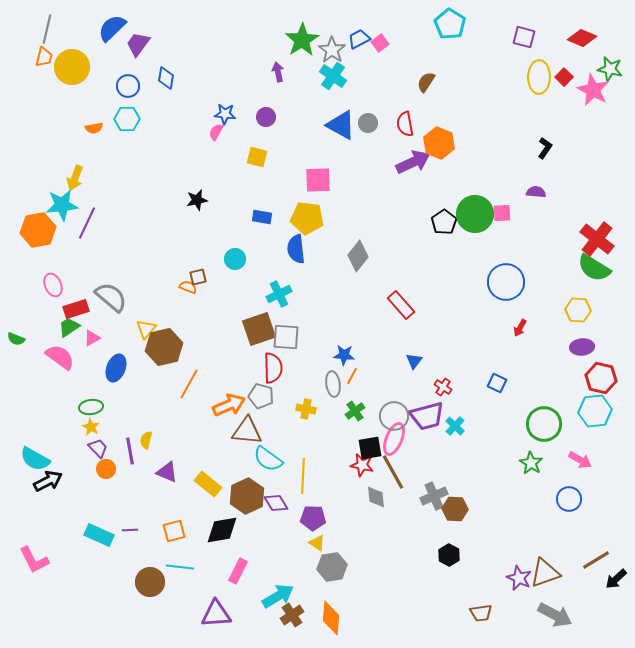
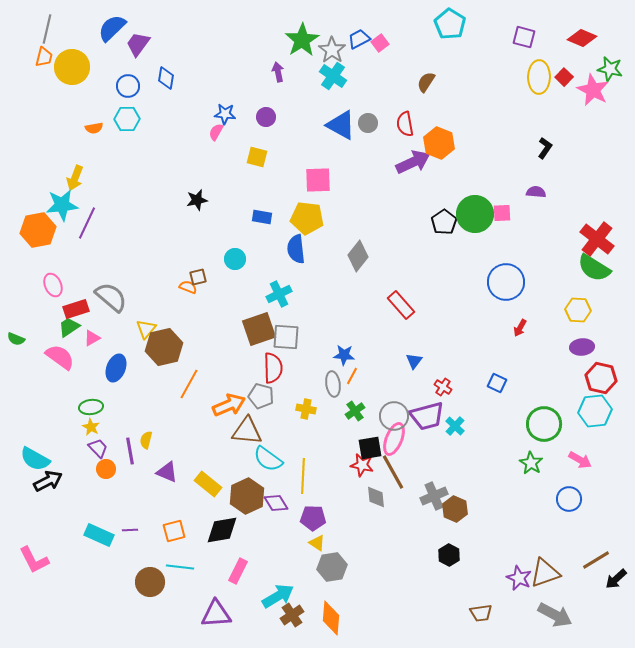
brown hexagon at (455, 509): rotated 20 degrees clockwise
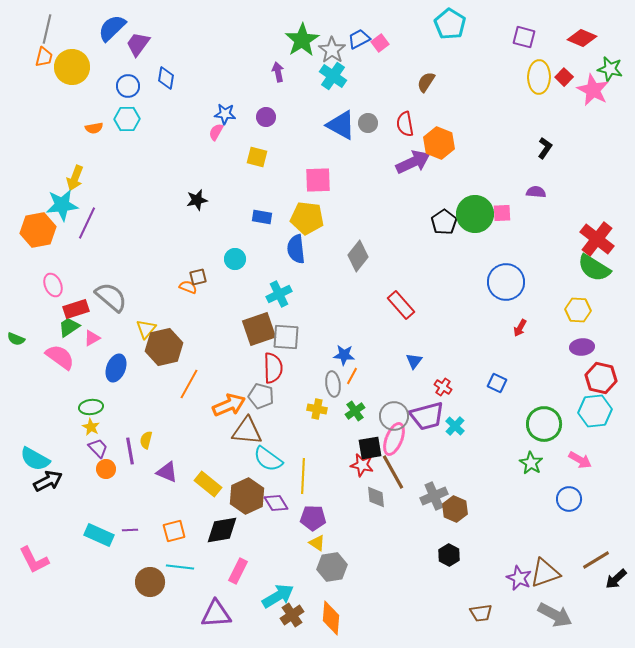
yellow cross at (306, 409): moved 11 px right
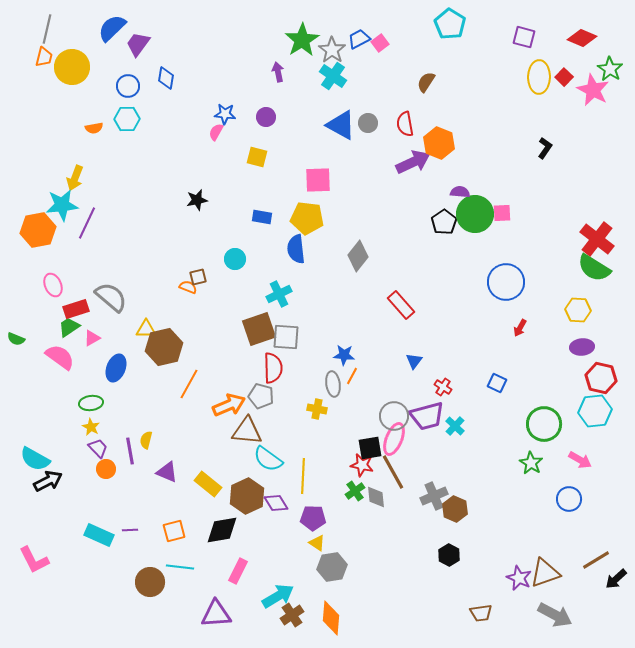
green star at (610, 69): rotated 20 degrees clockwise
purple semicircle at (536, 192): moved 76 px left
yellow triangle at (146, 329): rotated 50 degrees clockwise
green ellipse at (91, 407): moved 4 px up
green cross at (355, 411): moved 80 px down
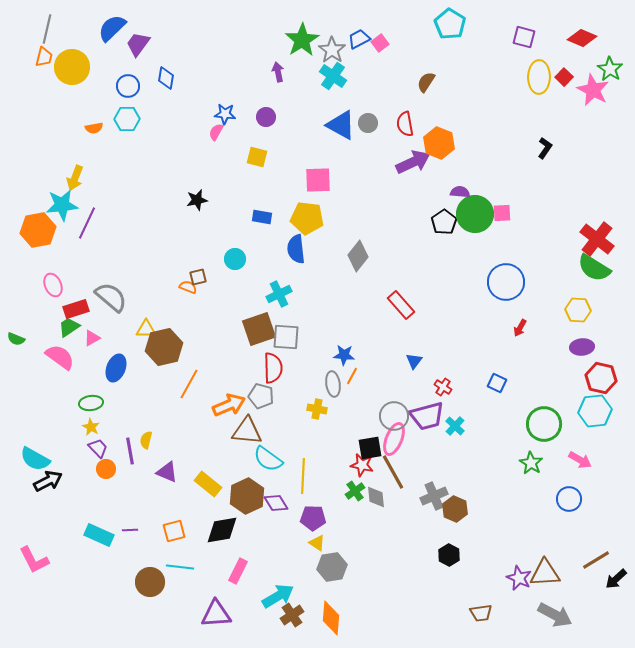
brown triangle at (545, 573): rotated 16 degrees clockwise
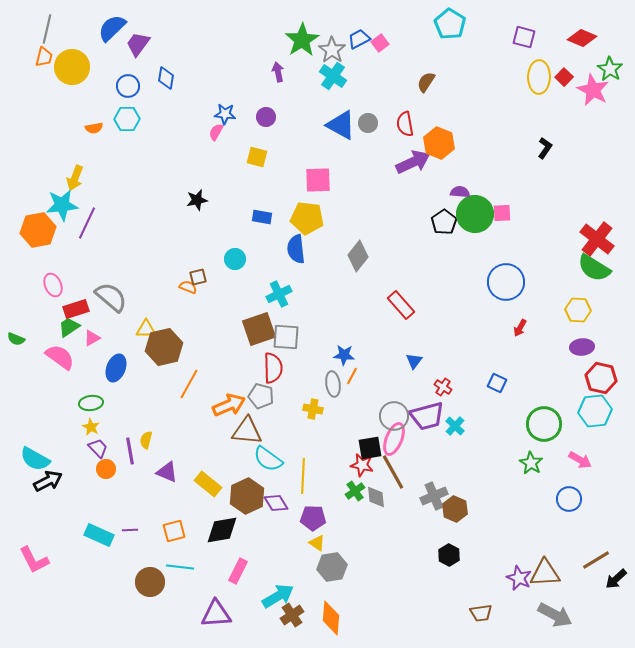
yellow cross at (317, 409): moved 4 px left
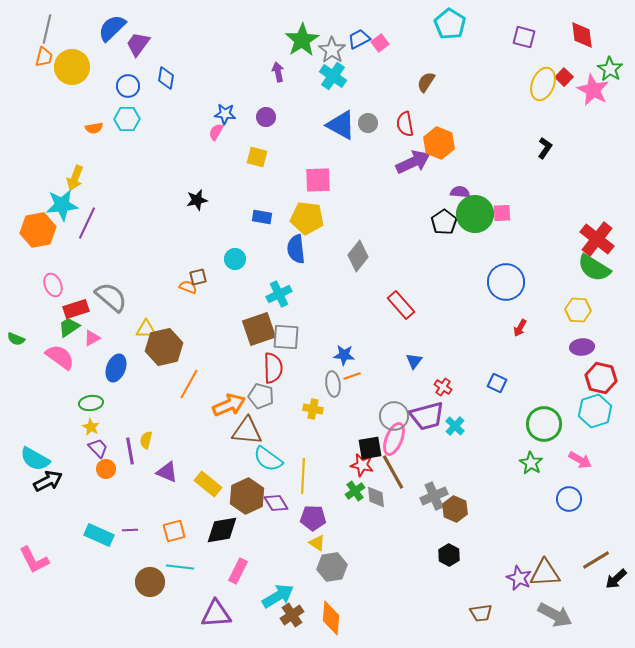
red diamond at (582, 38): moved 3 px up; rotated 60 degrees clockwise
yellow ellipse at (539, 77): moved 4 px right, 7 px down; rotated 20 degrees clockwise
orange line at (352, 376): rotated 42 degrees clockwise
cyan hexagon at (595, 411): rotated 12 degrees counterclockwise
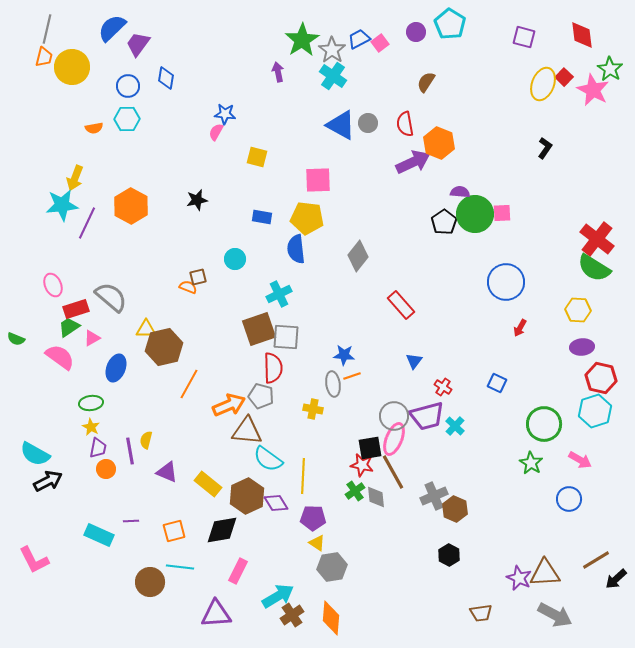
purple circle at (266, 117): moved 150 px right, 85 px up
orange hexagon at (38, 230): moved 93 px right, 24 px up; rotated 20 degrees counterclockwise
purple trapezoid at (98, 448): rotated 55 degrees clockwise
cyan semicircle at (35, 459): moved 5 px up
purple line at (130, 530): moved 1 px right, 9 px up
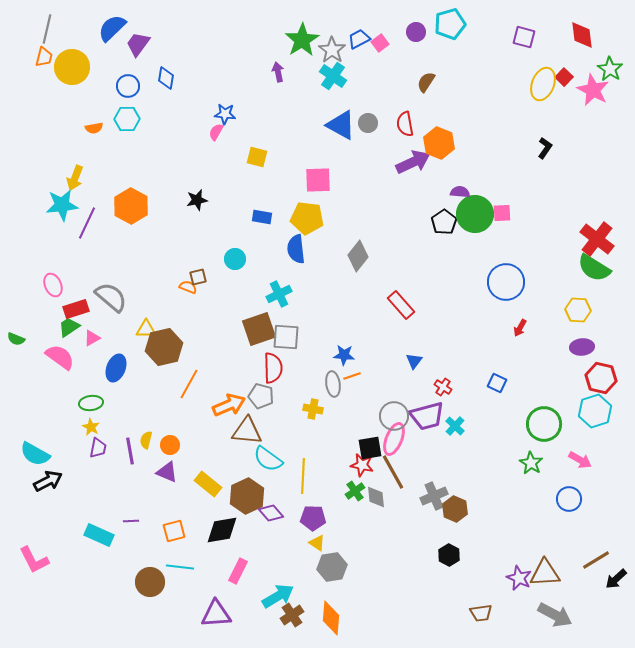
cyan pentagon at (450, 24): rotated 24 degrees clockwise
orange circle at (106, 469): moved 64 px right, 24 px up
purple diamond at (276, 503): moved 5 px left, 10 px down; rotated 10 degrees counterclockwise
